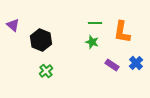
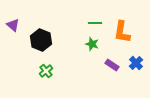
green star: moved 2 px down
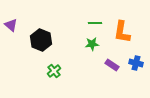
purple triangle: moved 2 px left
green star: rotated 24 degrees counterclockwise
blue cross: rotated 32 degrees counterclockwise
green cross: moved 8 px right
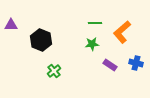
purple triangle: rotated 40 degrees counterclockwise
orange L-shape: rotated 40 degrees clockwise
purple rectangle: moved 2 px left
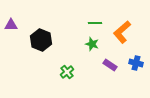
green star: rotated 24 degrees clockwise
green cross: moved 13 px right, 1 px down
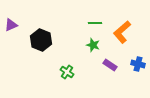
purple triangle: rotated 24 degrees counterclockwise
green star: moved 1 px right, 1 px down
blue cross: moved 2 px right, 1 px down
green cross: rotated 16 degrees counterclockwise
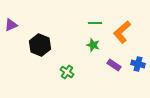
black hexagon: moved 1 px left, 5 px down
purple rectangle: moved 4 px right
